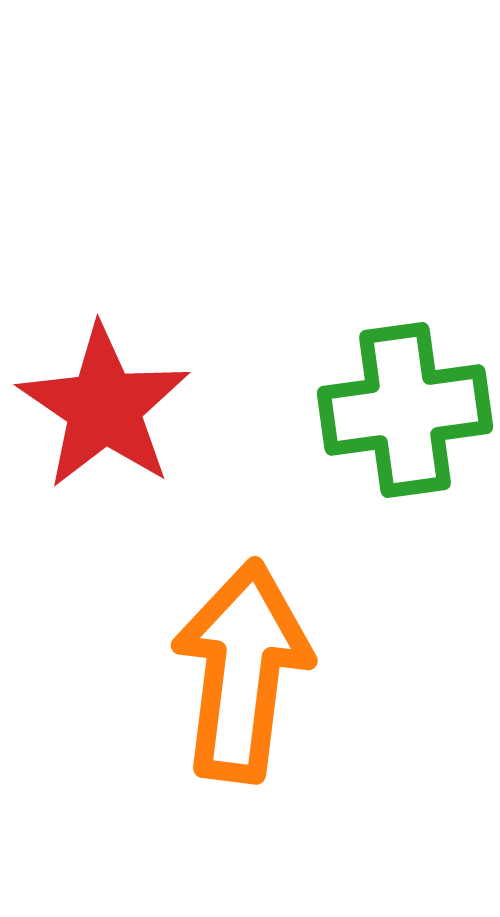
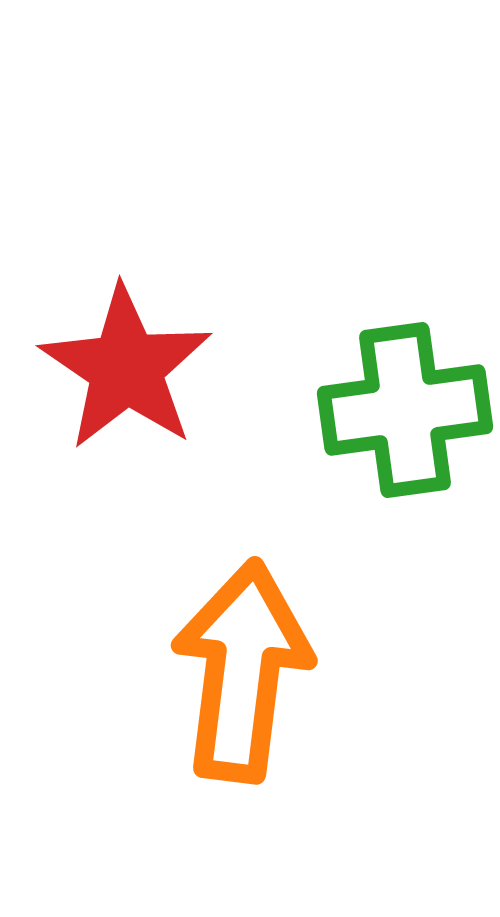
red star: moved 22 px right, 39 px up
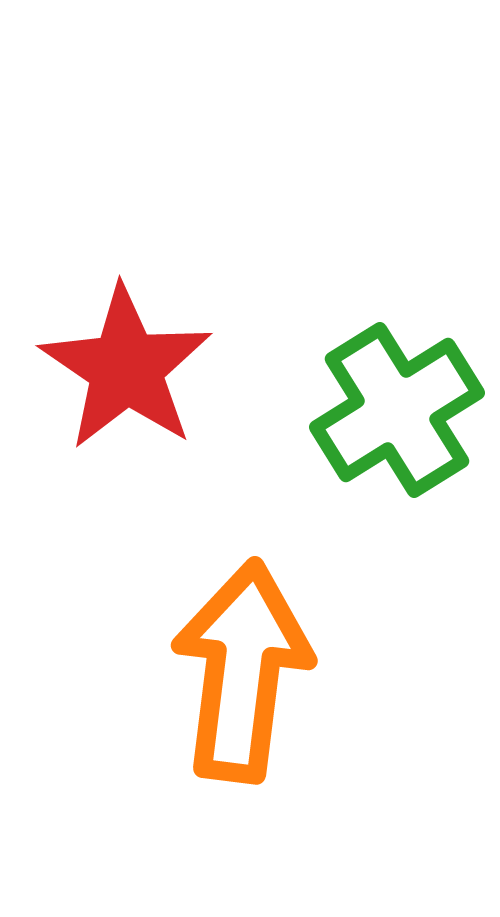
green cross: moved 8 px left; rotated 24 degrees counterclockwise
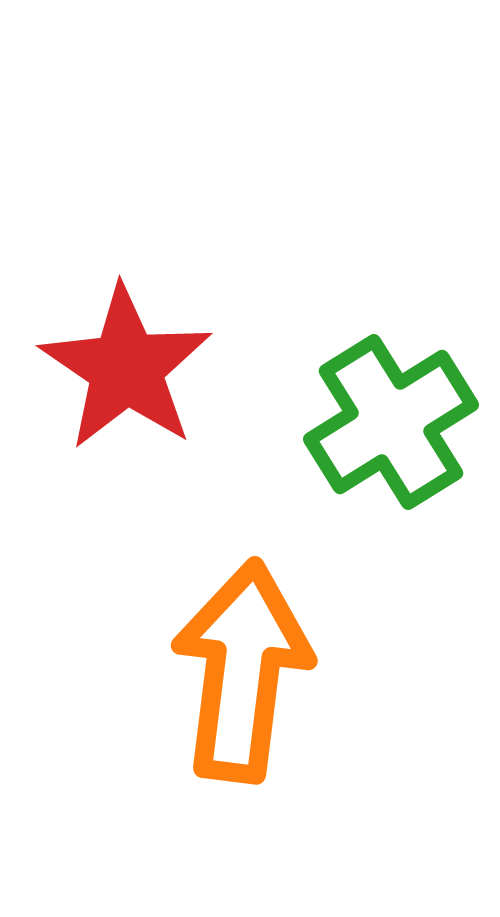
green cross: moved 6 px left, 12 px down
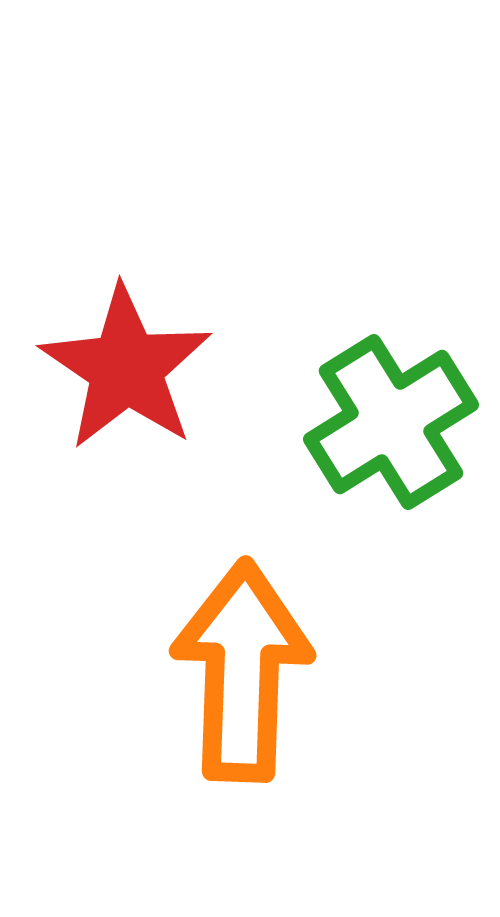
orange arrow: rotated 5 degrees counterclockwise
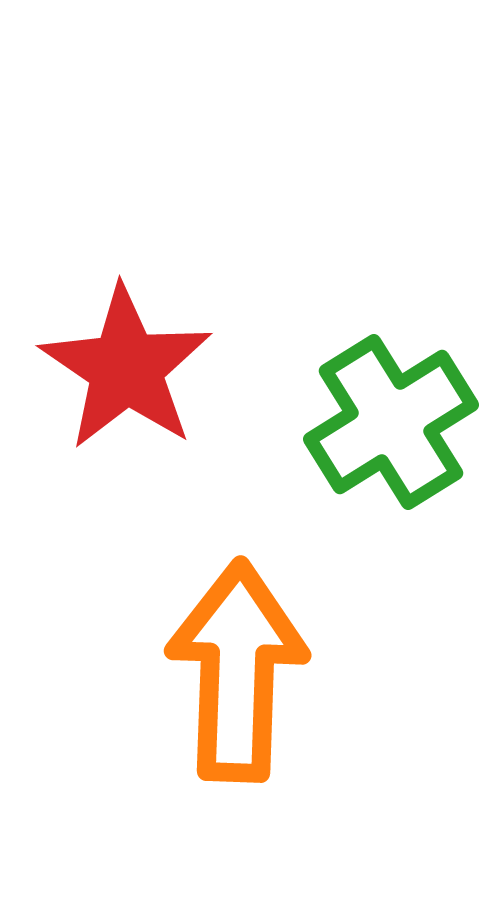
orange arrow: moved 5 px left
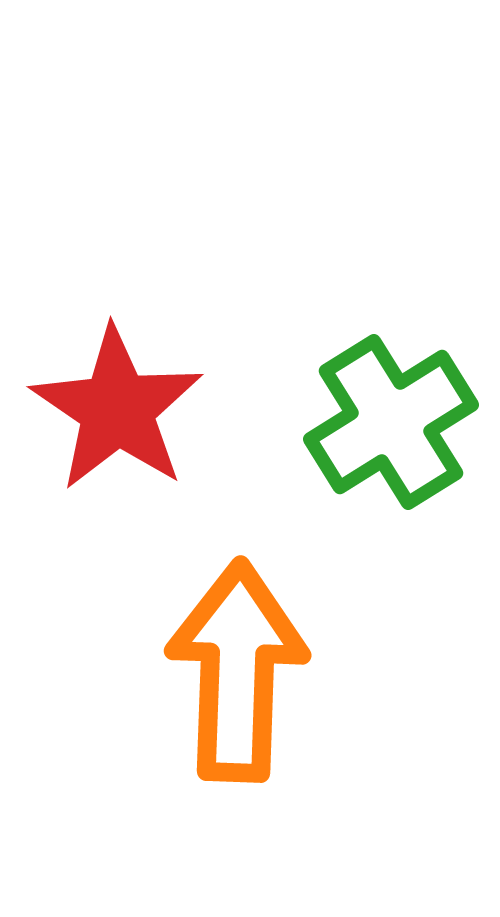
red star: moved 9 px left, 41 px down
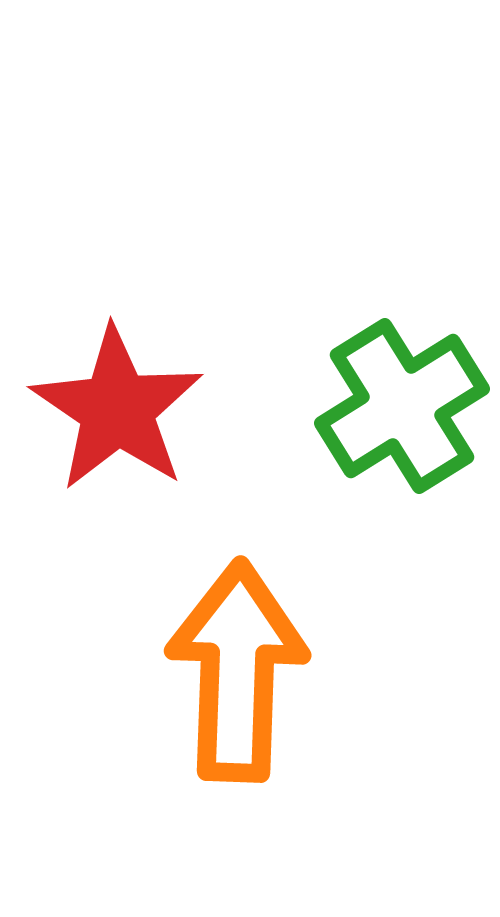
green cross: moved 11 px right, 16 px up
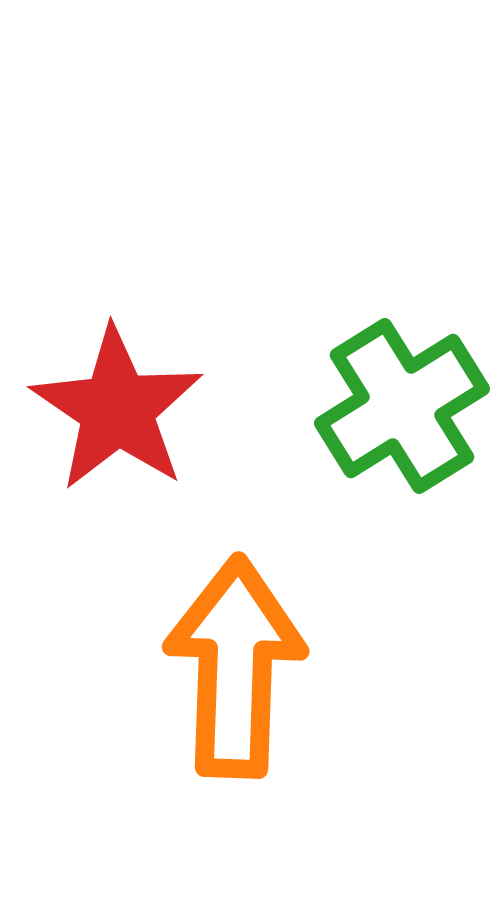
orange arrow: moved 2 px left, 4 px up
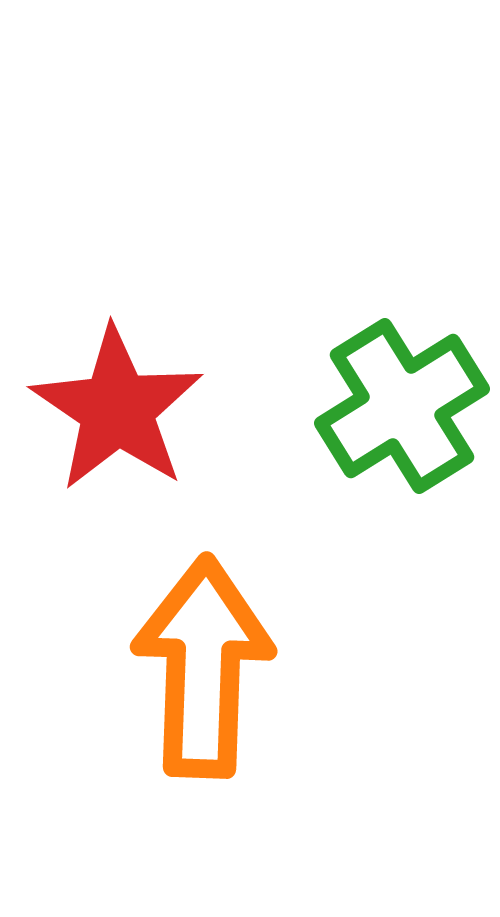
orange arrow: moved 32 px left
